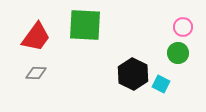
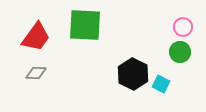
green circle: moved 2 px right, 1 px up
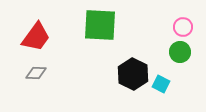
green square: moved 15 px right
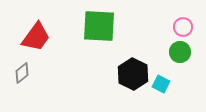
green square: moved 1 px left, 1 px down
gray diamond: moved 14 px left; rotated 40 degrees counterclockwise
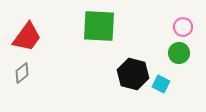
red trapezoid: moved 9 px left
green circle: moved 1 px left, 1 px down
black hexagon: rotated 12 degrees counterclockwise
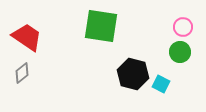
green square: moved 2 px right; rotated 6 degrees clockwise
red trapezoid: rotated 92 degrees counterclockwise
green circle: moved 1 px right, 1 px up
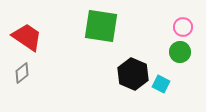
black hexagon: rotated 8 degrees clockwise
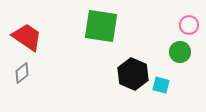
pink circle: moved 6 px right, 2 px up
cyan square: moved 1 px down; rotated 12 degrees counterclockwise
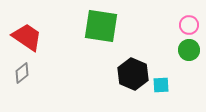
green circle: moved 9 px right, 2 px up
cyan square: rotated 18 degrees counterclockwise
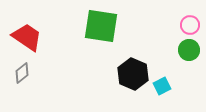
pink circle: moved 1 px right
cyan square: moved 1 px right, 1 px down; rotated 24 degrees counterclockwise
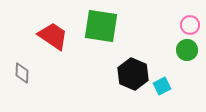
red trapezoid: moved 26 px right, 1 px up
green circle: moved 2 px left
gray diamond: rotated 50 degrees counterclockwise
